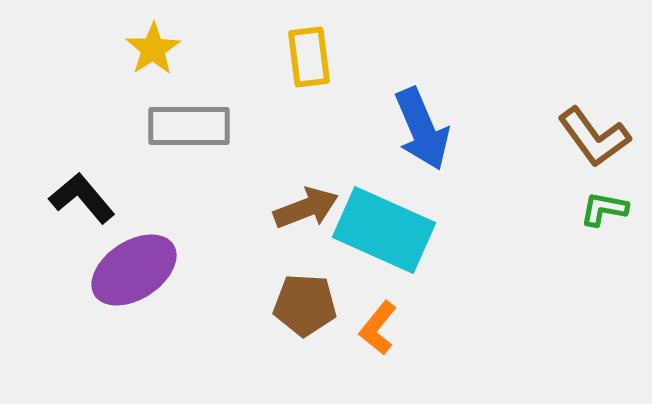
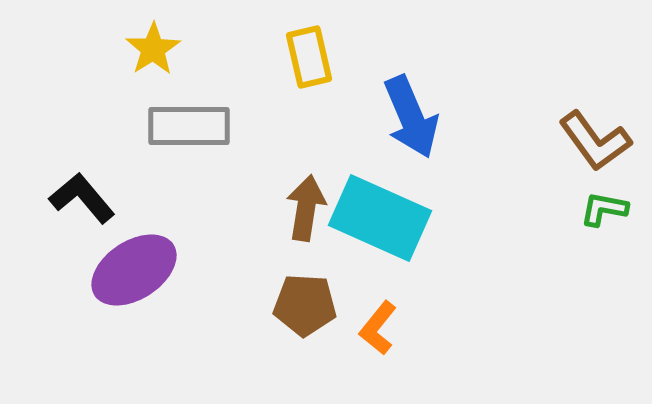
yellow rectangle: rotated 6 degrees counterclockwise
blue arrow: moved 11 px left, 12 px up
brown L-shape: moved 1 px right, 4 px down
brown arrow: rotated 60 degrees counterclockwise
cyan rectangle: moved 4 px left, 12 px up
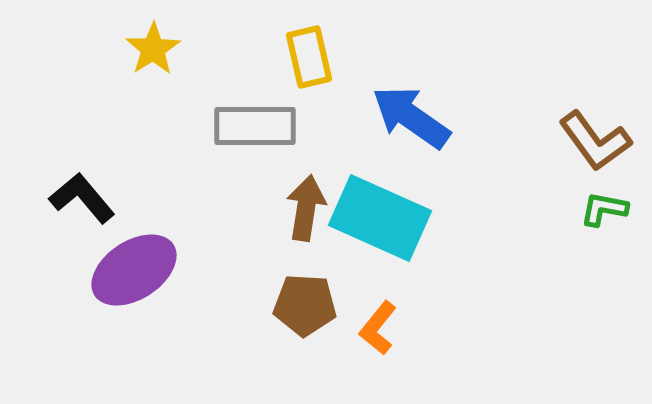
blue arrow: rotated 148 degrees clockwise
gray rectangle: moved 66 px right
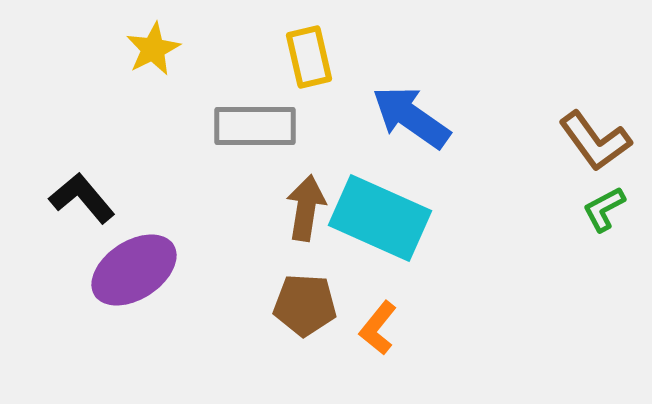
yellow star: rotated 6 degrees clockwise
green L-shape: rotated 39 degrees counterclockwise
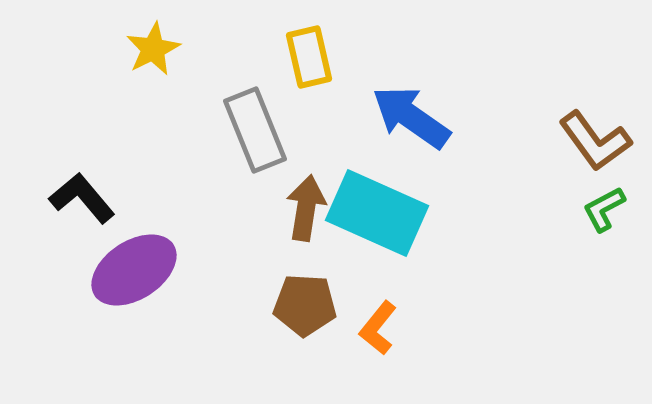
gray rectangle: moved 4 px down; rotated 68 degrees clockwise
cyan rectangle: moved 3 px left, 5 px up
